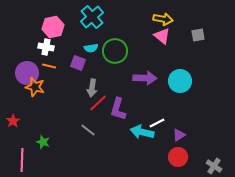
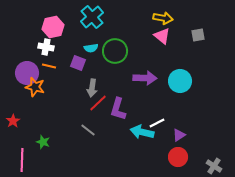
yellow arrow: moved 1 px up
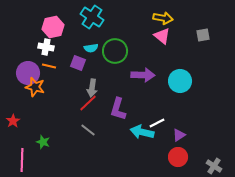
cyan cross: rotated 15 degrees counterclockwise
gray square: moved 5 px right
purple circle: moved 1 px right
purple arrow: moved 2 px left, 3 px up
red line: moved 10 px left
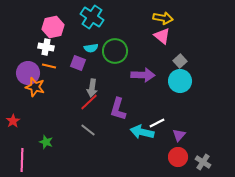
gray square: moved 23 px left, 26 px down; rotated 32 degrees counterclockwise
red line: moved 1 px right, 1 px up
purple triangle: rotated 16 degrees counterclockwise
green star: moved 3 px right
gray cross: moved 11 px left, 4 px up
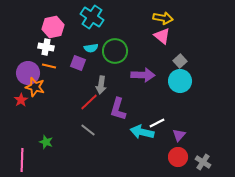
gray arrow: moved 9 px right, 3 px up
red star: moved 8 px right, 21 px up
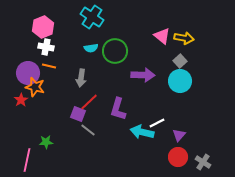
yellow arrow: moved 21 px right, 20 px down
pink hexagon: moved 10 px left; rotated 10 degrees counterclockwise
purple square: moved 51 px down
gray arrow: moved 20 px left, 7 px up
green star: rotated 24 degrees counterclockwise
pink line: moved 5 px right; rotated 10 degrees clockwise
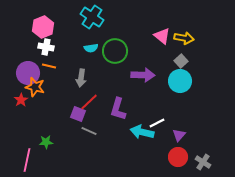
gray square: moved 1 px right
gray line: moved 1 px right, 1 px down; rotated 14 degrees counterclockwise
